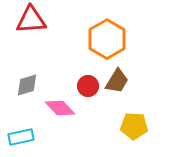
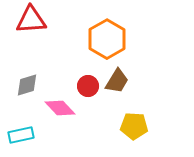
cyan rectangle: moved 2 px up
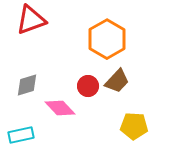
red triangle: rotated 16 degrees counterclockwise
brown trapezoid: rotated 12 degrees clockwise
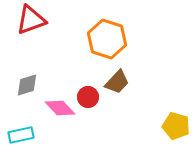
orange hexagon: rotated 12 degrees counterclockwise
brown trapezoid: moved 1 px down
red circle: moved 11 px down
yellow pentagon: moved 42 px right; rotated 12 degrees clockwise
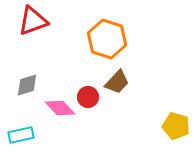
red triangle: moved 2 px right, 1 px down
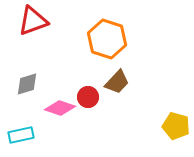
gray diamond: moved 1 px up
pink diamond: rotated 28 degrees counterclockwise
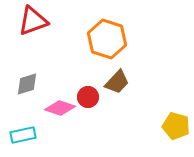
cyan rectangle: moved 2 px right
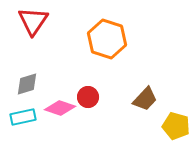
red triangle: rotated 36 degrees counterclockwise
brown trapezoid: moved 28 px right, 17 px down
cyan rectangle: moved 18 px up
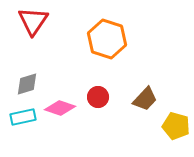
red circle: moved 10 px right
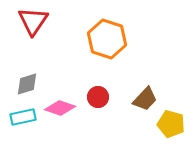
yellow pentagon: moved 5 px left, 2 px up
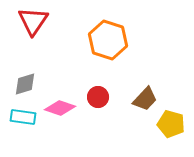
orange hexagon: moved 1 px right, 1 px down
gray diamond: moved 2 px left
cyan rectangle: rotated 20 degrees clockwise
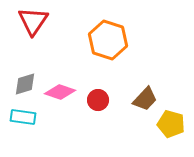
red circle: moved 3 px down
pink diamond: moved 16 px up
